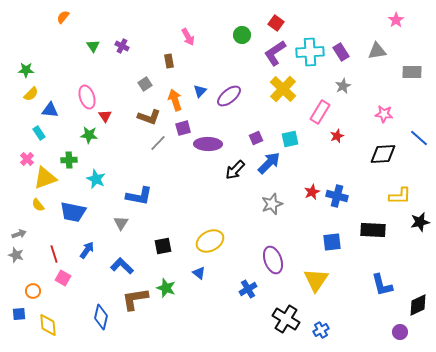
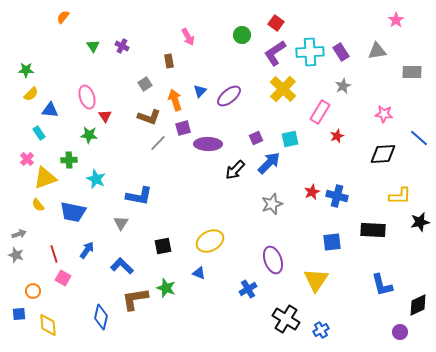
blue triangle at (199, 273): rotated 16 degrees counterclockwise
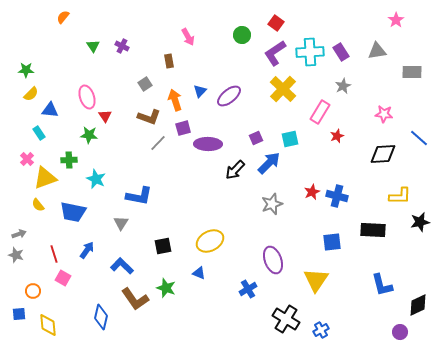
brown L-shape at (135, 299): rotated 116 degrees counterclockwise
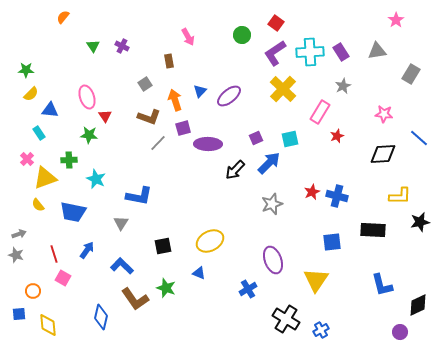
gray rectangle at (412, 72): moved 1 px left, 2 px down; rotated 60 degrees counterclockwise
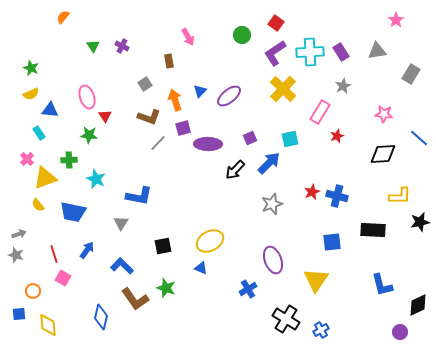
green star at (26, 70): moved 5 px right, 2 px up; rotated 21 degrees clockwise
yellow semicircle at (31, 94): rotated 21 degrees clockwise
purple square at (256, 138): moved 6 px left
blue triangle at (199, 273): moved 2 px right, 5 px up
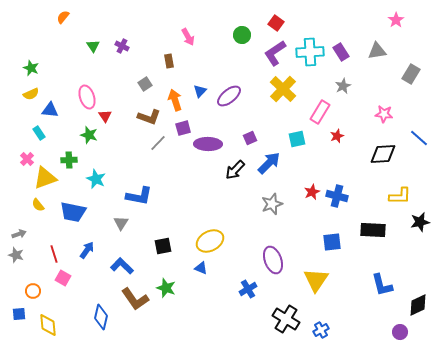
green star at (89, 135): rotated 12 degrees clockwise
cyan square at (290, 139): moved 7 px right
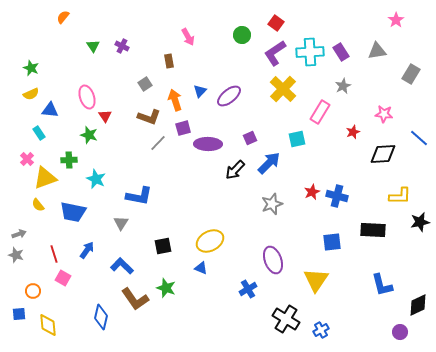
red star at (337, 136): moved 16 px right, 4 px up
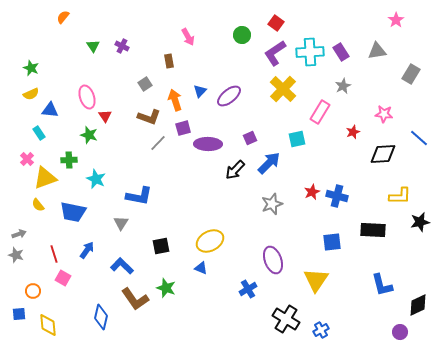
black square at (163, 246): moved 2 px left
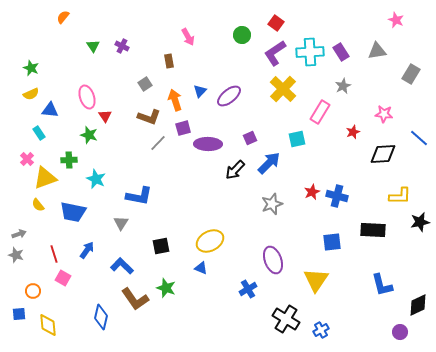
pink star at (396, 20): rotated 14 degrees counterclockwise
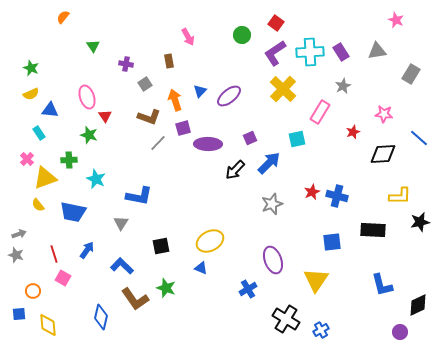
purple cross at (122, 46): moved 4 px right, 18 px down; rotated 16 degrees counterclockwise
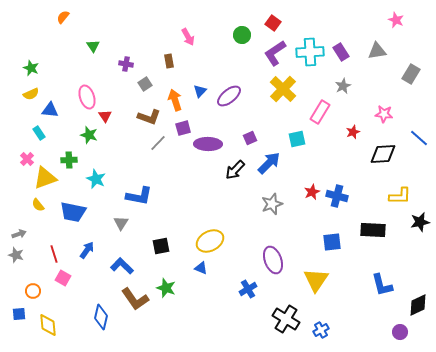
red square at (276, 23): moved 3 px left
